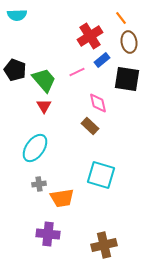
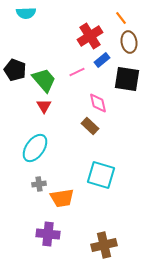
cyan semicircle: moved 9 px right, 2 px up
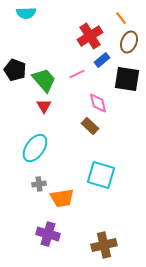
brown ellipse: rotated 30 degrees clockwise
pink line: moved 2 px down
purple cross: rotated 10 degrees clockwise
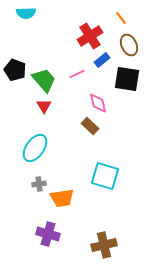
brown ellipse: moved 3 px down; rotated 45 degrees counterclockwise
cyan square: moved 4 px right, 1 px down
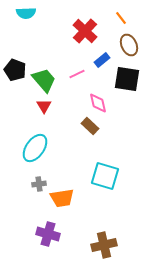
red cross: moved 5 px left, 5 px up; rotated 15 degrees counterclockwise
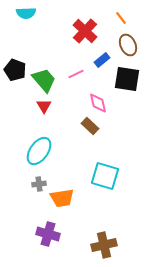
brown ellipse: moved 1 px left
pink line: moved 1 px left
cyan ellipse: moved 4 px right, 3 px down
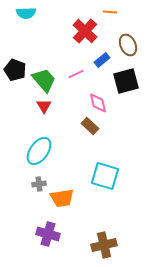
orange line: moved 11 px left, 6 px up; rotated 48 degrees counterclockwise
black square: moved 1 px left, 2 px down; rotated 24 degrees counterclockwise
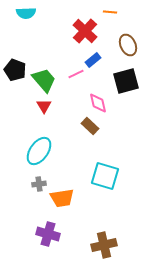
blue rectangle: moved 9 px left
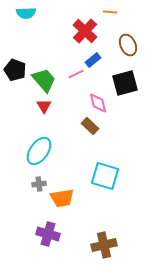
black square: moved 1 px left, 2 px down
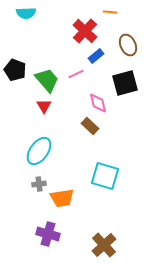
blue rectangle: moved 3 px right, 4 px up
green trapezoid: moved 3 px right
brown cross: rotated 30 degrees counterclockwise
